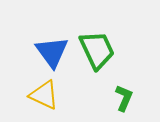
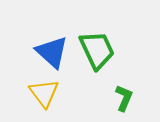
blue triangle: rotated 12 degrees counterclockwise
yellow triangle: moved 2 px up; rotated 28 degrees clockwise
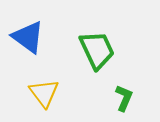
blue triangle: moved 24 px left, 15 px up; rotated 6 degrees counterclockwise
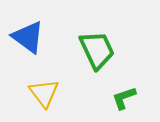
green L-shape: rotated 132 degrees counterclockwise
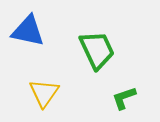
blue triangle: moved 6 px up; rotated 24 degrees counterclockwise
yellow triangle: rotated 12 degrees clockwise
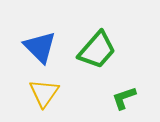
blue triangle: moved 12 px right, 16 px down; rotated 33 degrees clockwise
green trapezoid: rotated 66 degrees clockwise
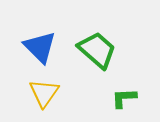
green trapezoid: rotated 90 degrees counterclockwise
green L-shape: rotated 16 degrees clockwise
